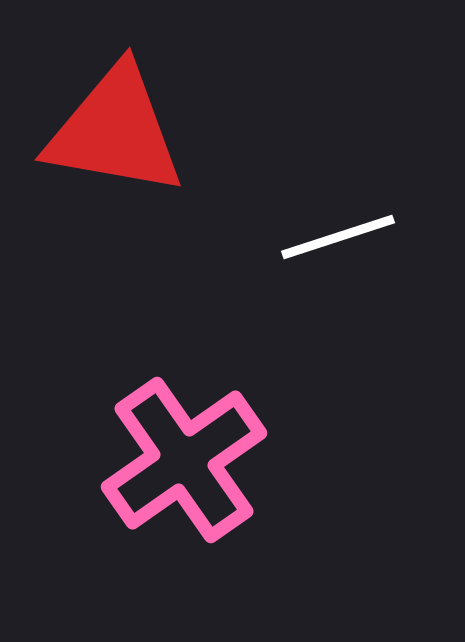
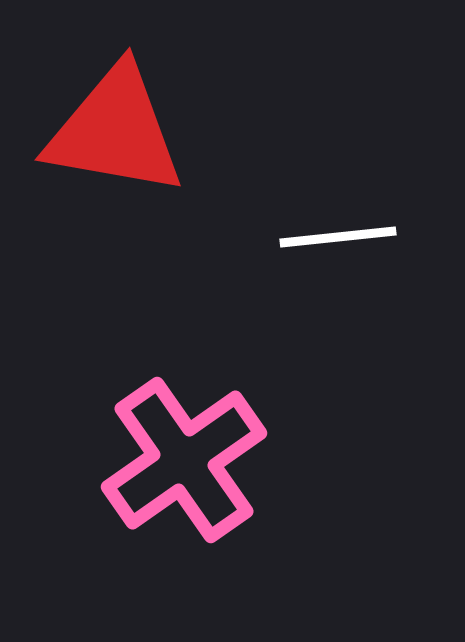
white line: rotated 12 degrees clockwise
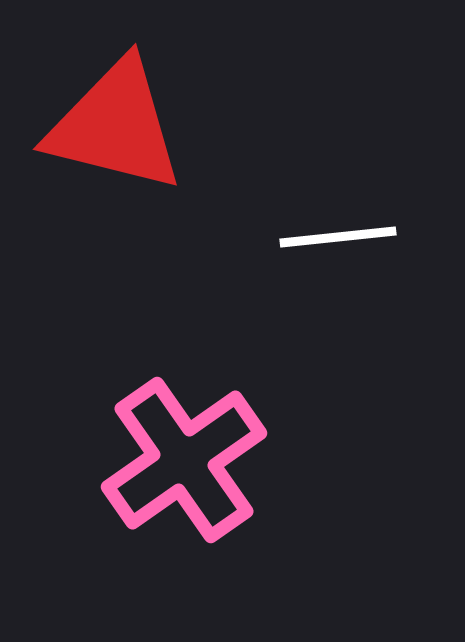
red triangle: moved 5 px up; rotated 4 degrees clockwise
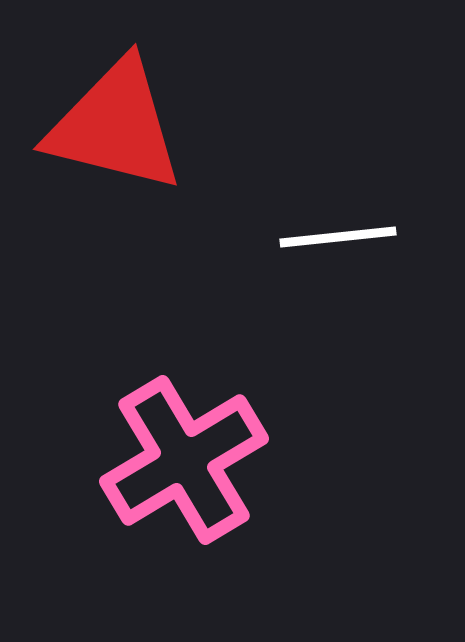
pink cross: rotated 4 degrees clockwise
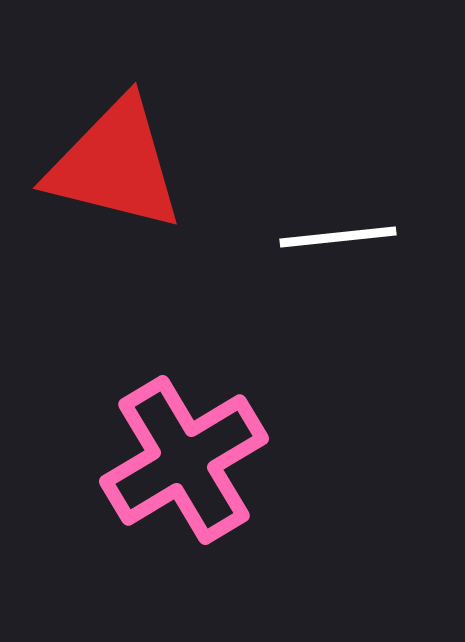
red triangle: moved 39 px down
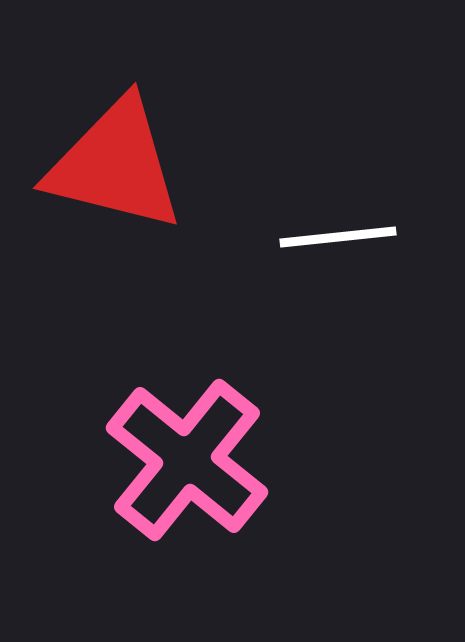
pink cross: moved 3 px right; rotated 20 degrees counterclockwise
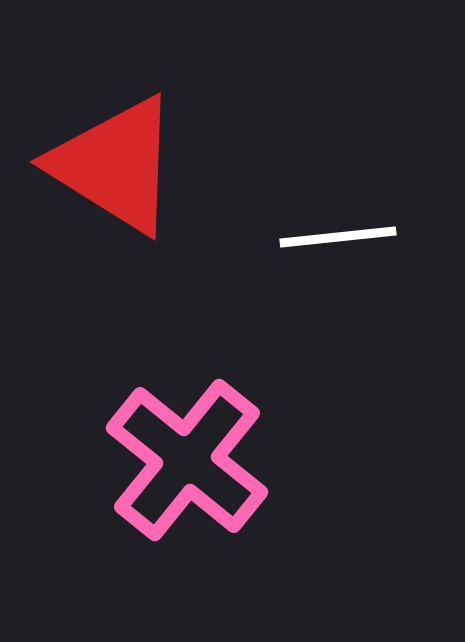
red triangle: rotated 18 degrees clockwise
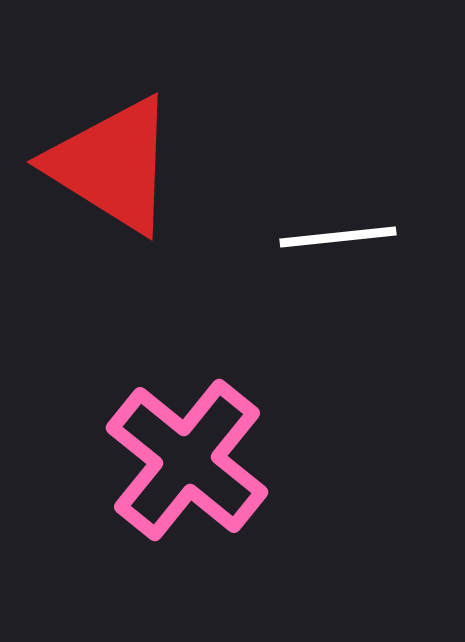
red triangle: moved 3 px left
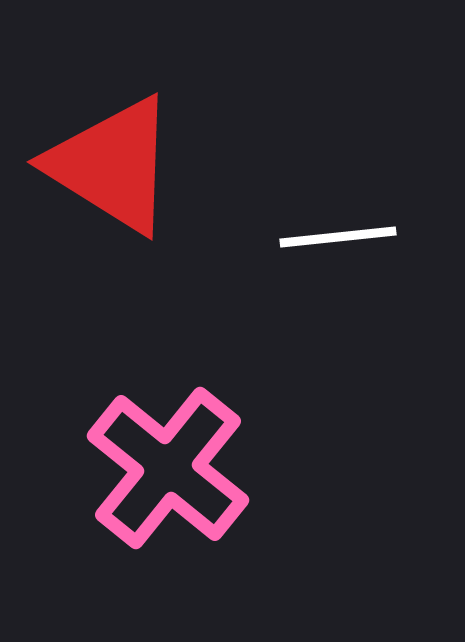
pink cross: moved 19 px left, 8 px down
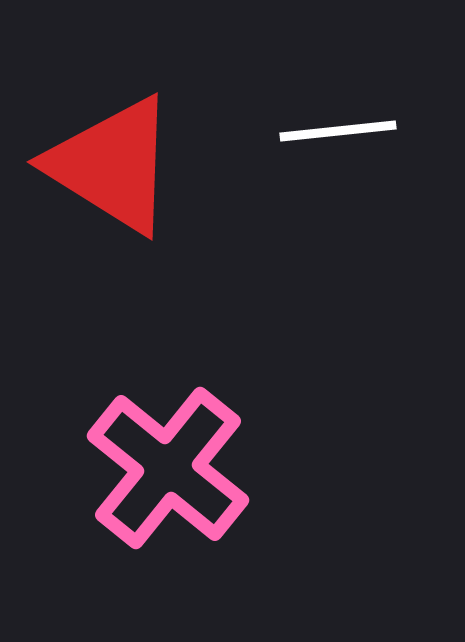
white line: moved 106 px up
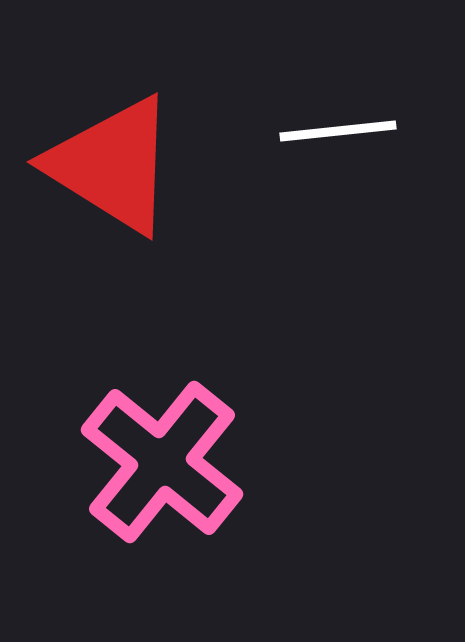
pink cross: moved 6 px left, 6 px up
